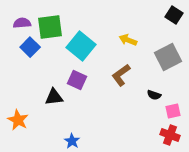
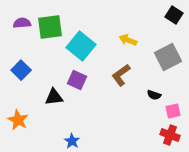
blue square: moved 9 px left, 23 px down
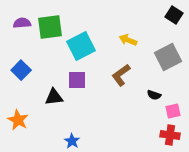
cyan square: rotated 24 degrees clockwise
purple square: rotated 24 degrees counterclockwise
red cross: rotated 12 degrees counterclockwise
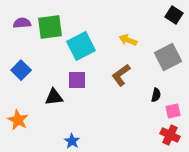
black semicircle: moved 2 px right; rotated 96 degrees counterclockwise
red cross: rotated 18 degrees clockwise
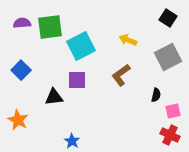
black square: moved 6 px left, 3 px down
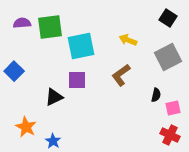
cyan square: rotated 16 degrees clockwise
blue square: moved 7 px left, 1 px down
black triangle: rotated 18 degrees counterclockwise
pink square: moved 3 px up
orange star: moved 8 px right, 7 px down
blue star: moved 19 px left
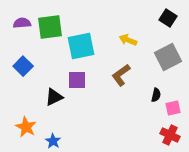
blue square: moved 9 px right, 5 px up
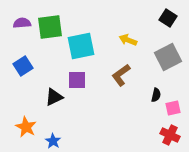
blue square: rotated 12 degrees clockwise
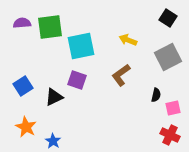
blue square: moved 20 px down
purple square: rotated 18 degrees clockwise
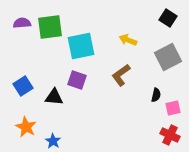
black triangle: rotated 30 degrees clockwise
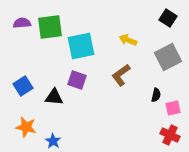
orange star: rotated 15 degrees counterclockwise
